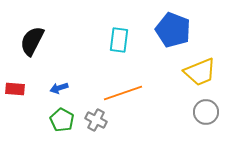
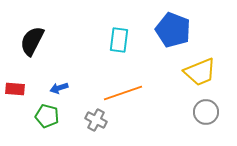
green pentagon: moved 15 px left, 4 px up; rotated 15 degrees counterclockwise
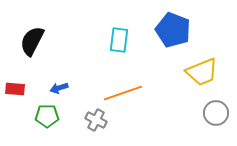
yellow trapezoid: moved 2 px right
gray circle: moved 10 px right, 1 px down
green pentagon: rotated 15 degrees counterclockwise
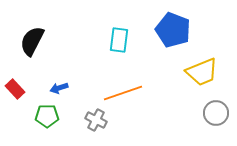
red rectangle: rotated 42 degrees clockwise
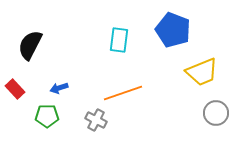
black semicircle: moved 2 px left, 4 px down
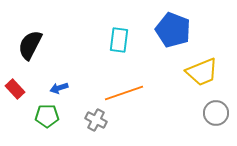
orange line: moved 1 px right
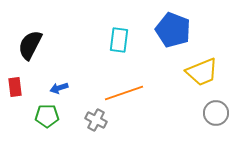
red rectangle: moved 2 px up; rotated 36 degrees clockwise
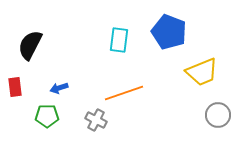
blue pentagon: moved 4 px left, 2 px down
gray circle: moved 2 px right, 2 px down
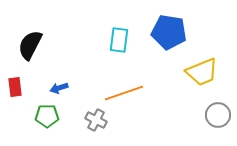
blue pentagon: rotated 12 degrees counterclockwise
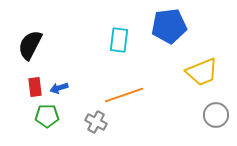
blue pentagon: moved 6 px up; rotated 16 degrees counterclockwise
red rectangle: moved 20 px right
orange line: moved 2 px down
gray circle: moved 2 px left
gray cross: moved 2 px down
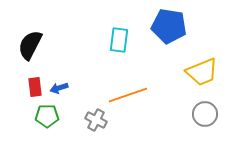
blue pentagon: rotated 16 degrees clockwise
orange line: moved 4 px right
gray circle: moved 11 px left, 1 px up
gray cross: moved 2 px up
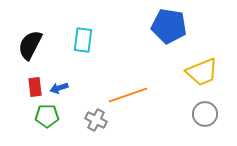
cyan rectangle: moved 36 px left
